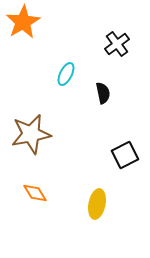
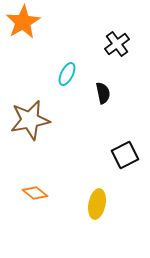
cyan ellipse: moved 1 px right
brown star: moved 1 px left, 14 px up
orange diamond: rotated 20 degrees counterclockwise
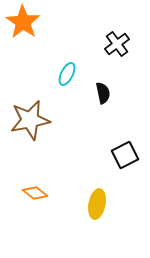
orange star: rotated 8 degrees counterclockwise
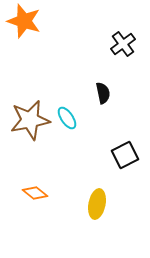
orange star: moved 1 px right, 1 px up; rotated 16 degrees counterclockwise
black cross: moved 6 px right
cyan ellipse: moved 44 px down; rotated 60 degrees counterclockwise
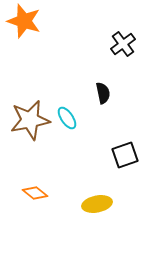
black square: rotated 8 degrees clockwise
yellow ellipse: rotated 68 degrees clockwise
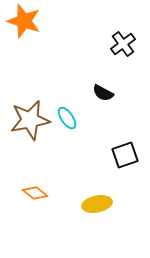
black semicircle: rotated 130 degrees clockwise
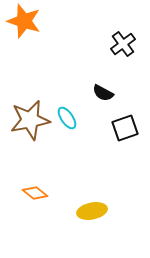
black square: moved 27 px up
yellow ellipse: moved 5 px left, 7 px down
